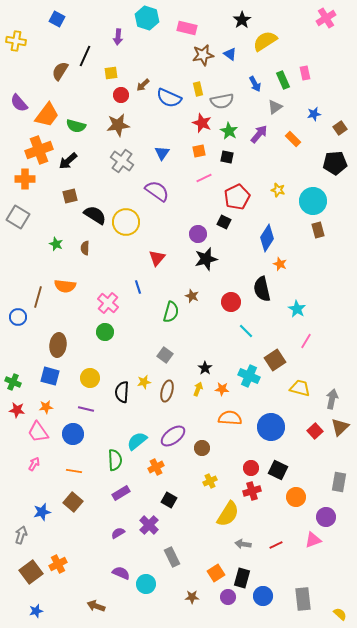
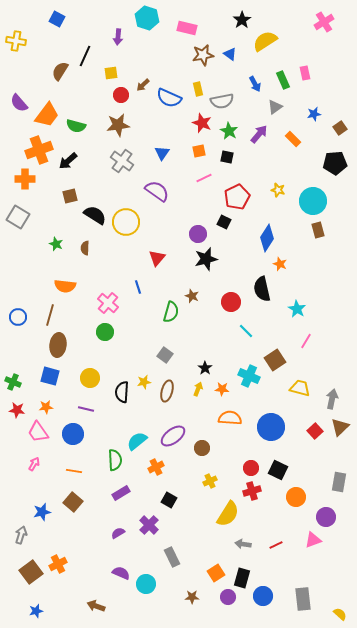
pink cross at (326, 18): moved 2 px left, 4 px down
brown line at (38, 297): moved 12 px right, 18 px down
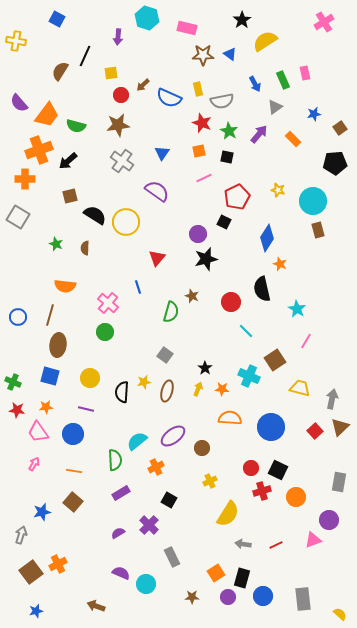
brown star at (203, 55): rotated 10 degrees clockwise
red cross at (252, 491): moved 10 px right
purple circle at (326, 517): moved 3 px right, 3 px down
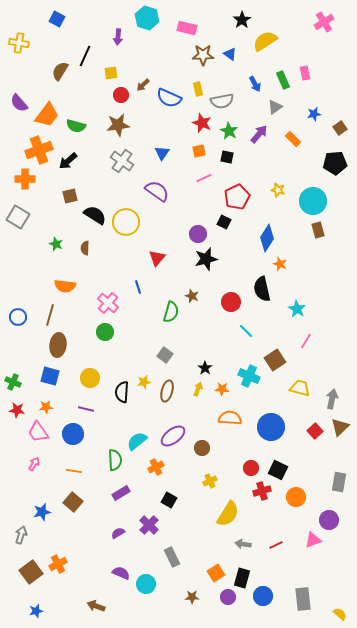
yellow cross at (16, 41): moved 3 px right, 2 px down
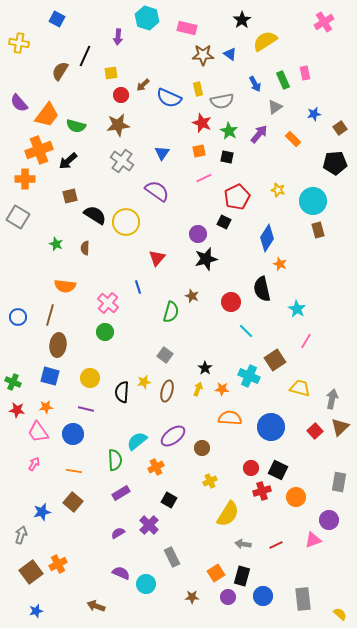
black rectangle at (242, 578): moved 2 px up
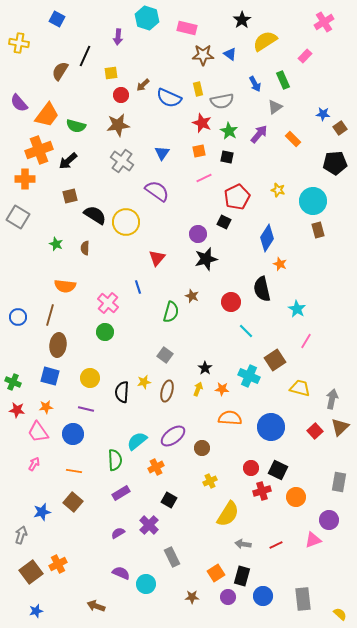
pink rectangle at (305, 73): moved 17 px up; rotated 56 degrees clockwise
blue star at (314, 114): moved 9 px right; rotated 16 degrees clockwise
